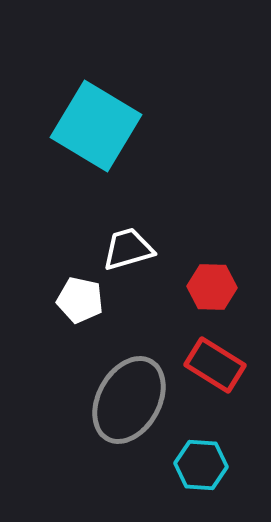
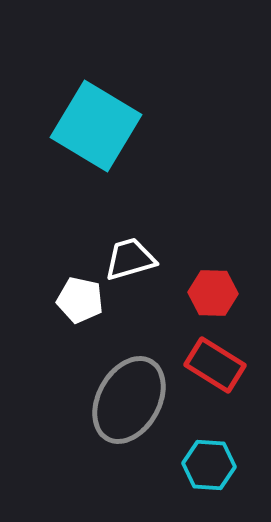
white trapezoid: moved 2 px right, 10 px down
red hexagon: moved 1 px right, 6 px down
cyan hexagon: moved 8 px right
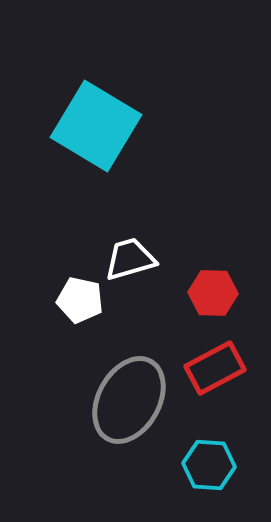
red rectangle: moved 3 px down; rotated 60 degrees counterclockwise
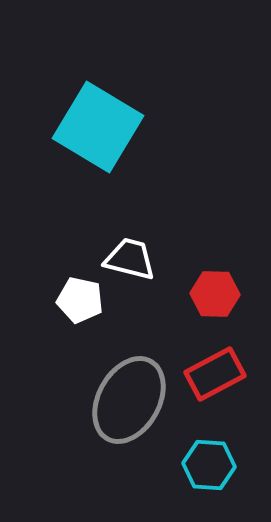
cyan square: moved 2 px right, 1 px down
white trapezoid: rotated 30 degrees clockwise
red hexagon: moved 2 px right, 1 px down
red rectangle: moved 6 px down
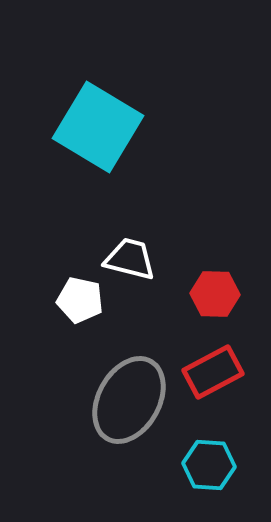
red rectangle: moved 2 px left, 2 px up
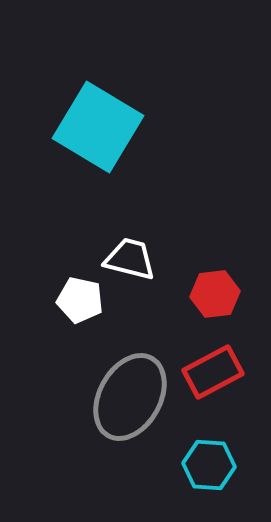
red hexagon: rotated 9 degrees counterclockwise
gray ellipse: moved 1 px right, 3 px up
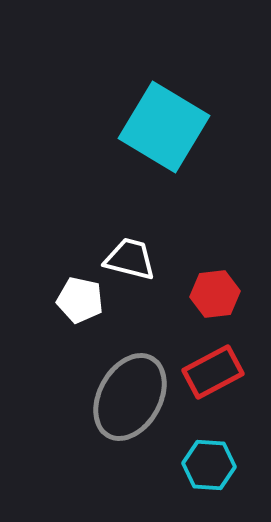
cyan square: moved 66 px right
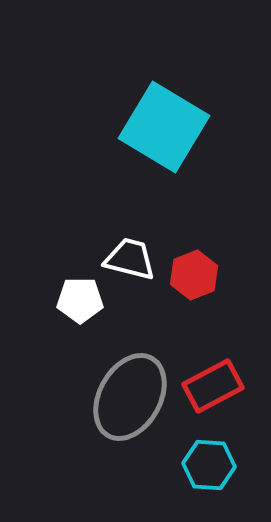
red hexagon: moved 21 px left, 19 px up; rotated 15 degrees counterclockwise
white pentagon: rotated 12 degrees counterclockwise
red rectangle: moved 14 px down
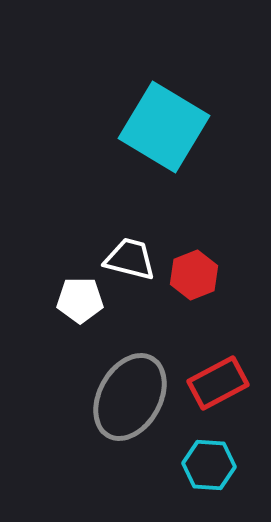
red rectangle: moved 5 px right, 3 px up
